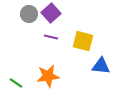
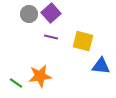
orange star: moved 8 px left
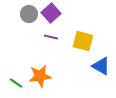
blue triangle: rotated 24 degrees clockwise
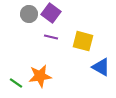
purple square: rotated 12 degrees counterclockwise
blue triangle: moved 1 px down
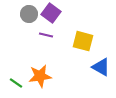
purple line: moved 5 px left, 2 px up
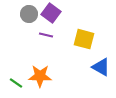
yellow square: moved 1 px right, 2 px up
orange star: rotated 10 degrees clockwise
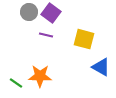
gray circle: moved 2 px up
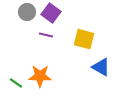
gray circle: moved 2 px left
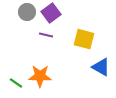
purple square: rotated 18 degrees clockwise
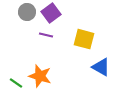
orange star: rotated 15 degrees clockwise
